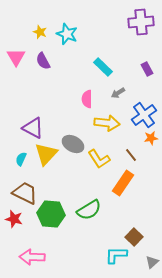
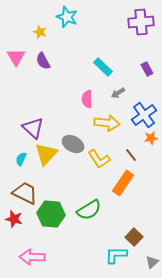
cyan star: moved 17 px up
purple triangle: rotated 15 degrees clockwise
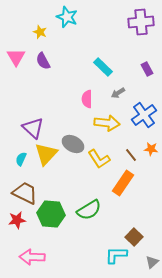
orange star: moved 11 px down; rotated 16 degrees clockwise
red star: moved 3 px right, 1 px down; rotated 24 degrees counterclockwise
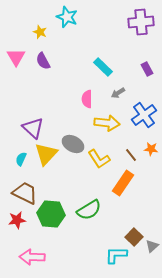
gray triangle: moved 16 px up
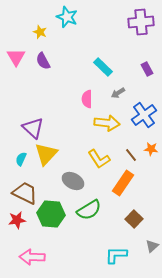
gray ellipse: moved 37 px down
brown square: moved 18 px up
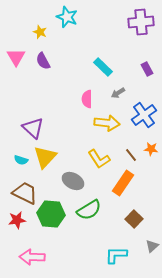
yellow triangle: moved 1 px left, 3 px down
cyan semicircle: moved 1 px down; rotated 96 degrees counterclockwise
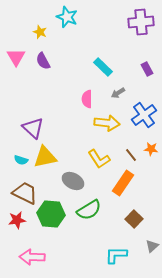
yellow triangle: rotated 35 degrees clockwise
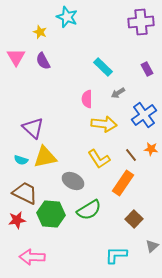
yellow arrow: moved 3 px left, 1 px down
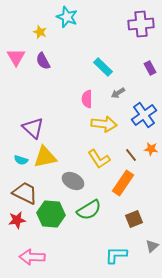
purple cross: moved 2 px down
purple rectangle: moved 3 px right, 1 px up
brown square: rotated 24 degrees clockwise
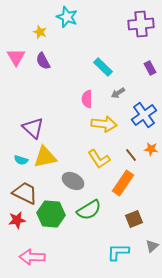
cyan L-shape: moved 2 px right, 3 px up
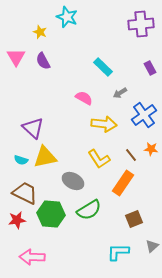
gray arrow: moved 2 px right
pink semicircle: moved 3 px left, 1 px up; rotated 120 degrees clockwise
